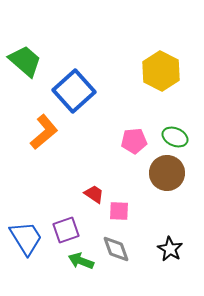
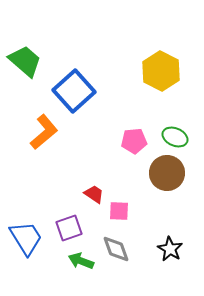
purple square: moved 3 px right, 2 px up
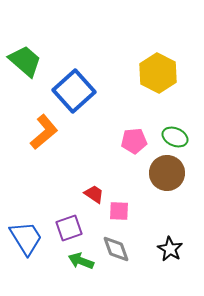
yellow hexagon: moved 3 px left, 2 px down
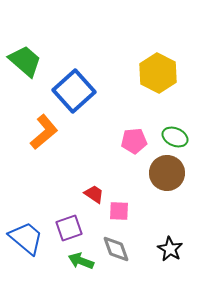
blue trapezoid: rotated 18 degrees counterclockwise
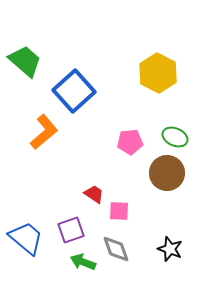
pink pentagon: moved 4 px left, 1 px down
purple square: moved 2 px right, 2 px down
black star: rotated 10 degrees counterclockwise
green arrow: moved 2 px right, 1 px down
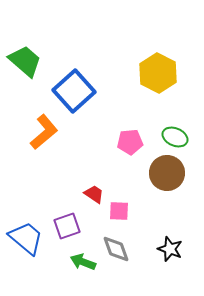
purple square: moved 4 px left, 4 px up
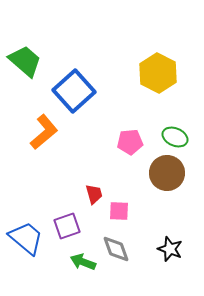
red trapezoid: rotated 40 degrees clockwise
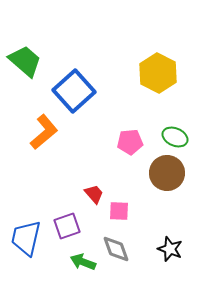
red trapezoid: rotated 25 degrees counterclockwise
blue trapezoid: rotated 117 degrees counterclockwise
